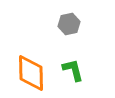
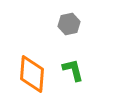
orange diamond: moved 1 px right, 1 px down; rotated 6 degrees clockwise
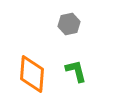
green L-shape: moved 3 px right, 1 px down
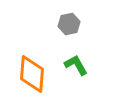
green L-shape: moved 6 px up; rotated 15 degrees counterclockwise
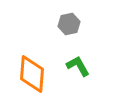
green L-shape: moved 2 px right, 1 px down
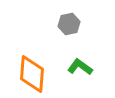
green L-shape: moved 2 px right, 1 px down; rotated 25 degrees counterclockwise
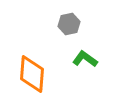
green L-shape: moved 5 px right, 8 px up
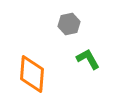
green L-shape: moved 3 px right; rotated 25 degrees clockwise
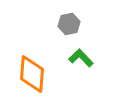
green L-shape: moved 7 px left, 1 px up; rotated 15 degrees counterclockwise
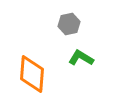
green L-shape: rotated 15 degrees counterclockwise
